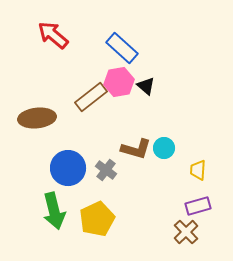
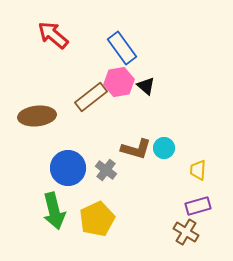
blue rectangle: rotated 12 degrees clockwise
brown ellipse: moved 2 px up
brown cross: rotated 15 degrees counterclockwise
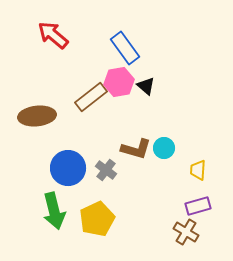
blue rectangle: moved 3 px right
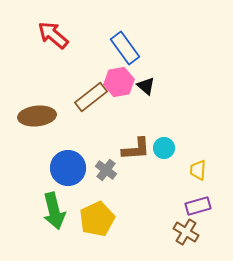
brown L-shape: rotated 20 degrees counterclockwise
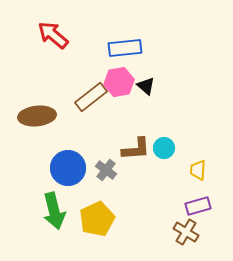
blue rectangle: rotated 60 degrees counterclockwise
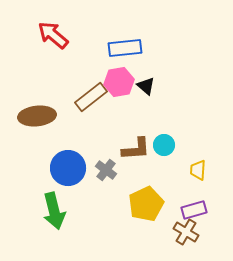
cyan circle: moved 3 px up
purple rectangle: moved 4 px left, 4 px down
yellow pentagon: moved 49 px right, 15 px up
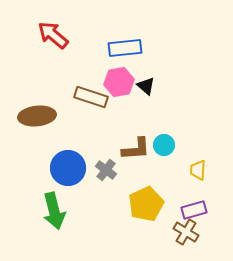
brown rectangle: rotated 56 degrees clockwise
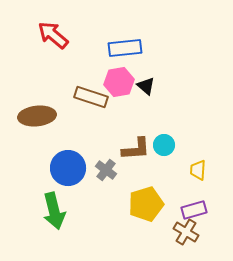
yellow pentagon: rotated 8 degrees clockwise
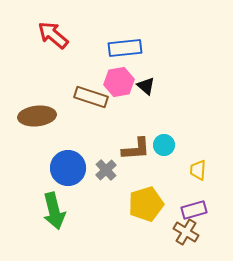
gray cross: rotated 10 degrees clockwise
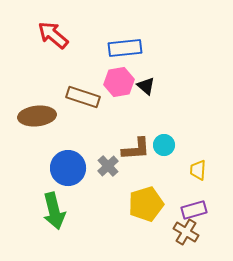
brown rectangle: moved 8 px left
gray cross: moved 2 px right, 4 px up
